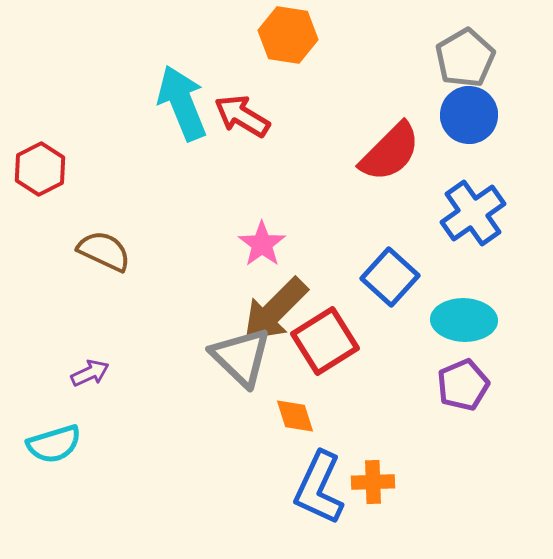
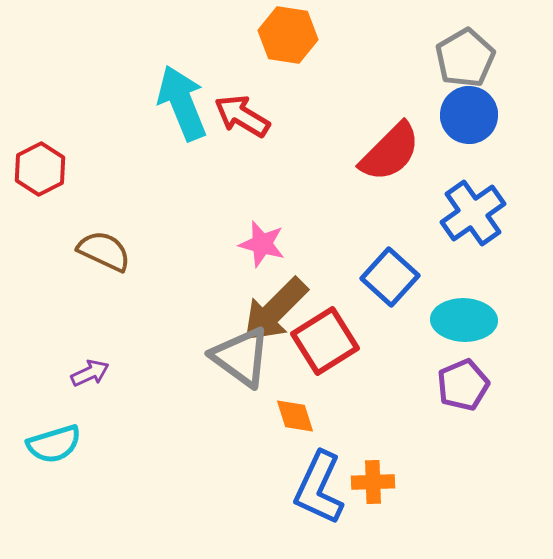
pink star: rotated 21 degrees counterclockwise
gray triangle: rotated 8 degrees counterclockwise
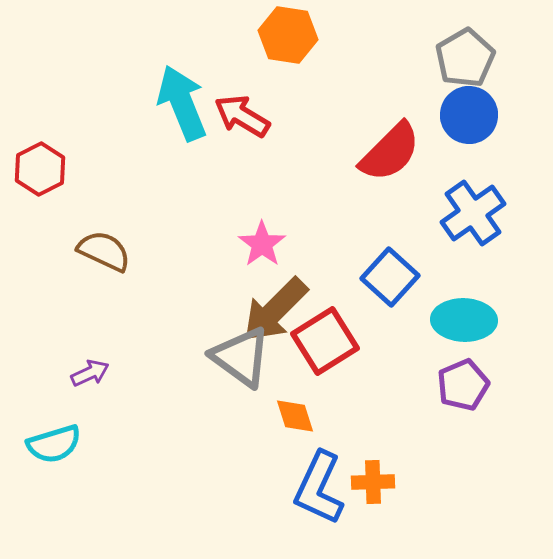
pink star: rotated 21 degrees clockwise
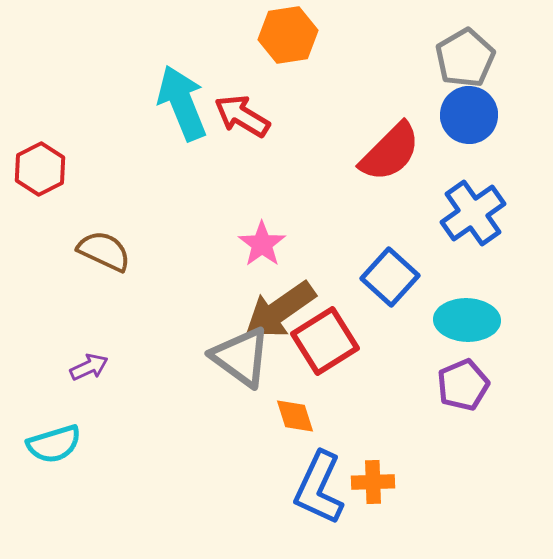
orange hexagon: rotated 18 degrees counterclockwise
brown arrow: moved 5 px right; rotated 10 degrees clockwise
cyan ellipse: moved 3 px right
purple arrow: moved 1 px left, 6 px up
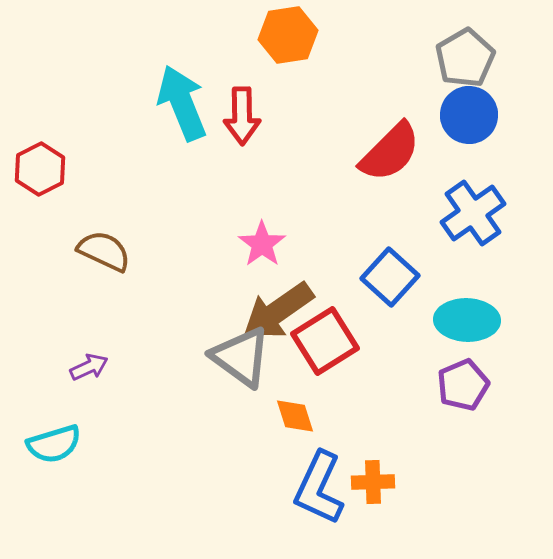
red arrow: rotated 122 degrees counterclockwise
brown arrow: moved 2 px left, 1 px down
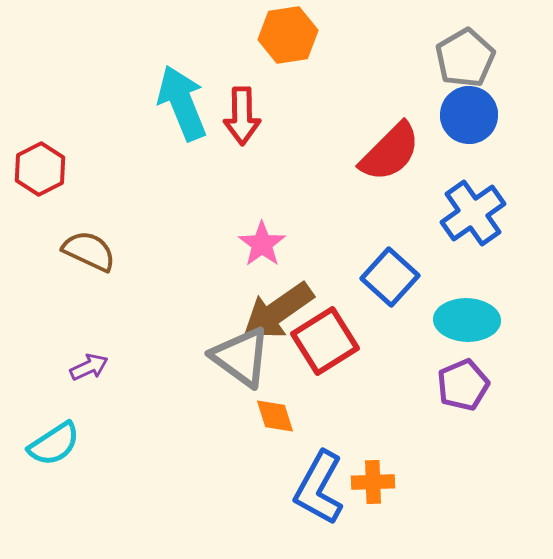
brown semicircle: moved 15 px left
orange diamond: moved 20 px left
cyan semicircle: rotated 16 degrees counterclockwise
blue L-shape: rotated 4 degrees clockwise
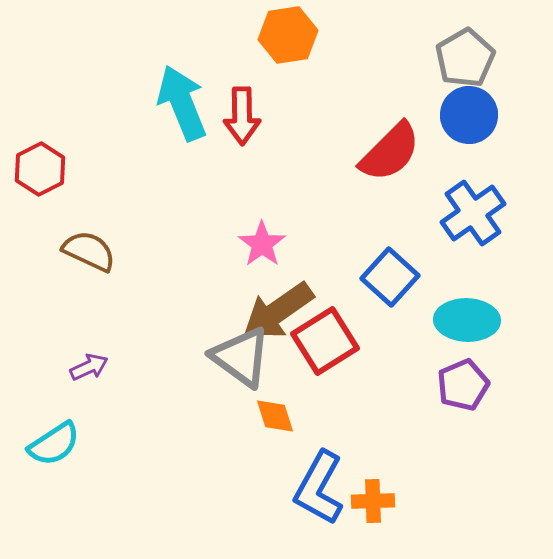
orange cross: moved 19 px down
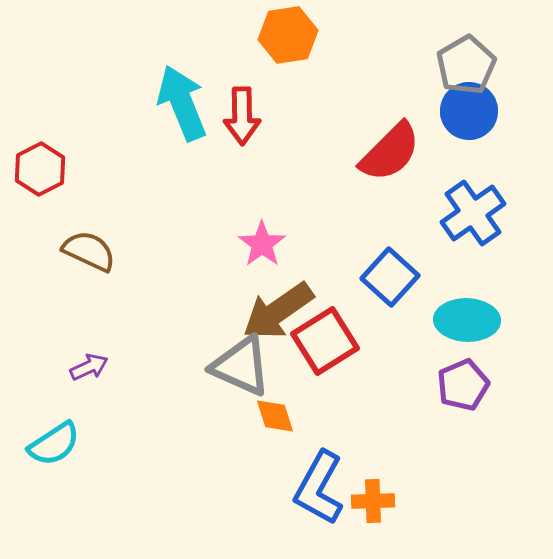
gray pentagon: moved 1 px right, 7 px down
blue circle: moved 4 px up
gray triangle: moved 9 px down; rotated 12 degrees counterclockwise
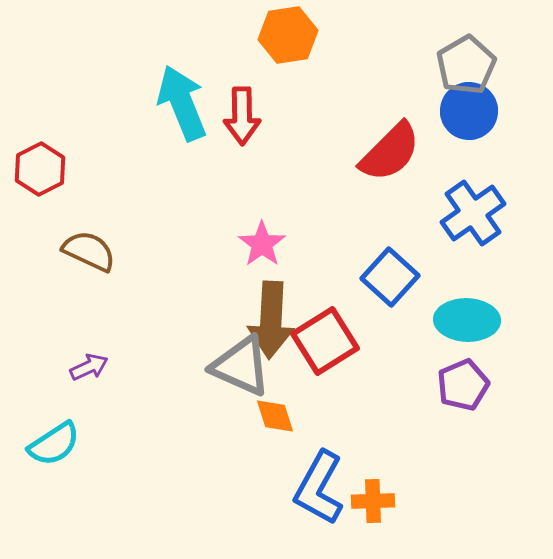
brown arrow: moved 7 px left, 9 px down; rotated 52 degrees counterclockwise
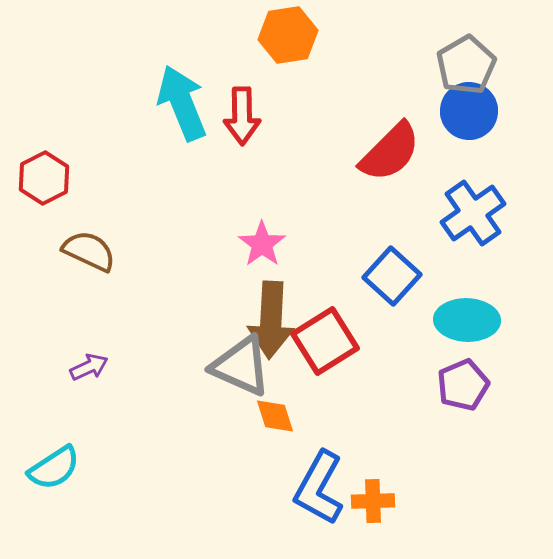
red hexagon: moved 4 px right, 9 px down
blue square: moved 2 px right, 1 px up
cyan semicircle: moved 24 px down
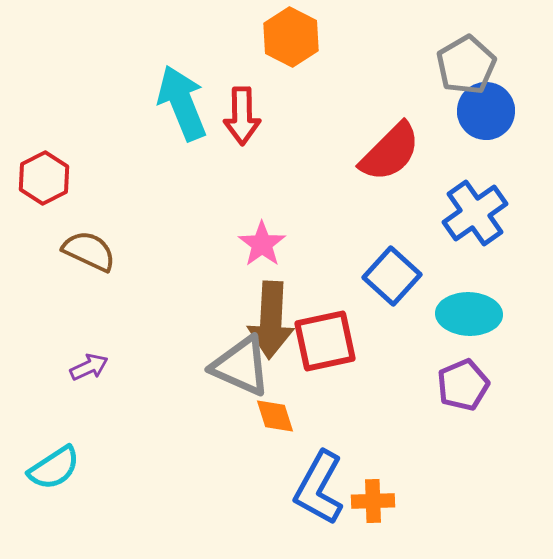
orange hexagon: moved 3 px right, 2 px down; rotated 24 degrees counterclockwise
blue circle: moved 17 px right
blue cross: moved 2 px right
cyan ellipse: moved 2 px right, 6 px up
red square: rotated 20 degrees clockwise
